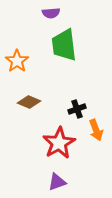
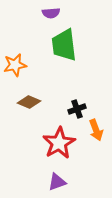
orange star: moved 2 px left, 4 px down; rotated 25 degrees clockwise
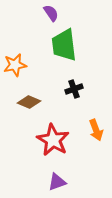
purple semicircle: rotated 120 degrees counterclockwise
black cross: moved 3 px left, 20 px up
red star: moved 6 px left, 3 px up; rotated 12 degrees counterclockwise
